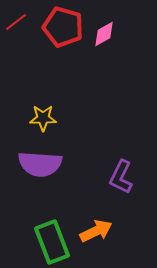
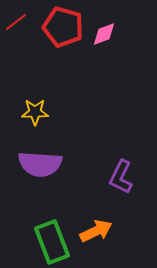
pink diamond: rotated 8 degrees clockwise
yellow star: moved 8 px left, 6 px up
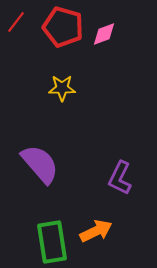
red line: rotated 15 degrees counterclockwise
yellow star: moved 27 px right, 24 px up
purple semicircle: rotated 135 degrees counterclockwise
purple L-shape: moved 1 px left, 1 px down
green rectangle: rotated 12 degrees clockwise
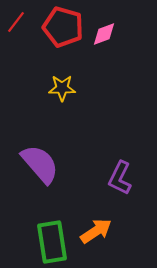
orange arrow: rotated 8 degrees counterclockwise
